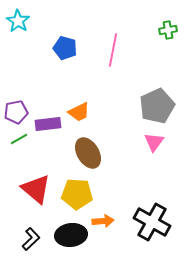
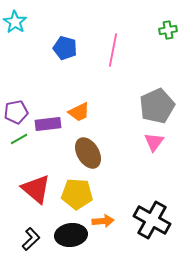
cyan star: moved 3 px left, 1 px down
black cross: moved 2 px up
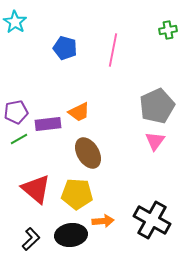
pink triangle: moved 1 px right, 1 px up
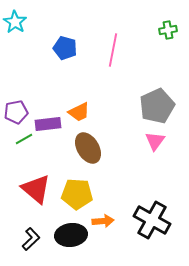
green line: moved 5 px right
brown ellipse: moved 5 px up
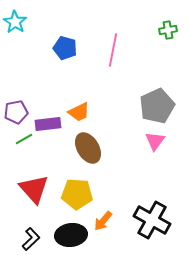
red triangle: moved 2 px left; rotated 8 degrees clockwise
orange arrow: rotated 135 degrees clockwise
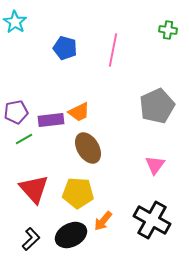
green cross: rotated 18 degrees clockwise
purple rectangle: moved 3 px right, 4 px up
pink triangle: moved 24 px down
yellow pentagon: moved 1 px right, 1 px up
black ellipse: rotated 20 degrees counterclockwise
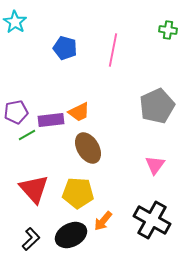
green line: moved 3 px right, 4 px up
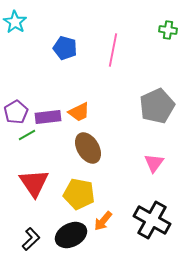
purple pentagon: rotated 20 degrees counterclockwise
purple rectangle: moved 3 px left, 3 px up
pink triangle: moved 1 px left, 2 px up
red triangle: moved 6 px up; rotated 8 degrees clockwise
yellow pentagon: moved 1 px right, 1 px down; rotated 8 degrees clockwise
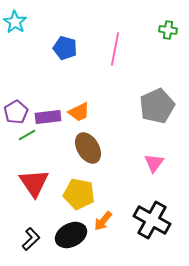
pink line: moved 2 px right, 1 px up
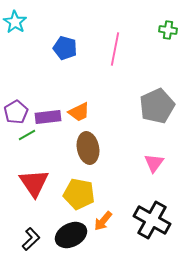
brown ellipse: rotated 20 degrees clockwise
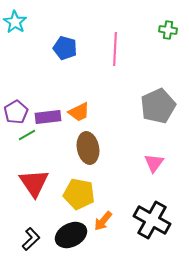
pink line: rotated 8 degrees counterclockwise
gray pentagon: moved 1 px right
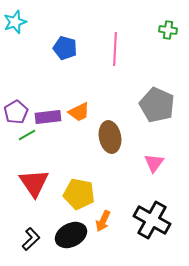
cyan star: rotated 20 degrees clockwise
gray pentagon: moved 1 px left, 1 px up; rotated 24 degrees counterclockwise
brown ellipse: moved 22 px right, 11 px up
orange arrow: rotated 15 degrees counterclockwise
